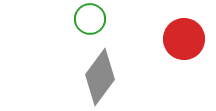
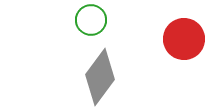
green circle: moved 1 px right, 1 px down
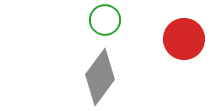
green circle: moved 14 px right
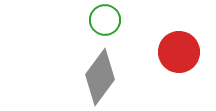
red circle: moved 5 px left, 13 px down
